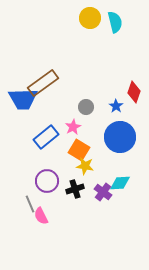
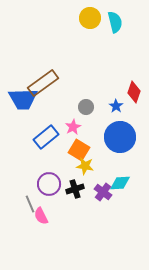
purple circle: moved 2 px right, 3 px down
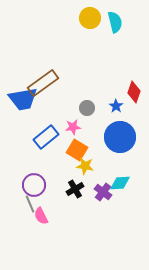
blue trapezoid: rotated 8 degrees counterclockwise
gray circle: moved 1 px right, 1 px down
pink star: rotated 21 degrees clockwise
orange square: moved 2 px left
purple circle: moved 15 px left, 1 px down
black cross: rotated 12 degrees counterclockwise
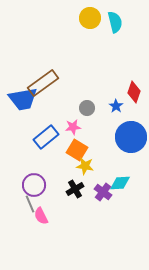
blue circle: moved 11 px right
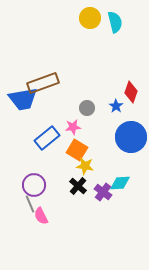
brown rectangle: rotated 16 degrees clockwise
red diamond: moved 3 px left
blue rectangle: moved 1 px right, 1 px down
black cross: moved 3 px right, 3 px up; rotated 18 degrees counterclockwise
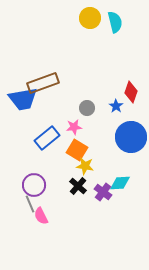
pink star: moved 1 px right
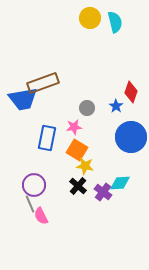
blue rectangle: rotated 40 degrees counterclockwise
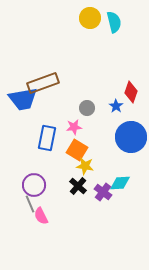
cyan semicircle: moved 1 px left
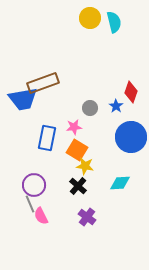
gray circle: moved 3 px right
purple cross: moved 16 px left, 25 px down
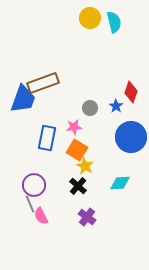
blue trapezoid: rotated 60 degrees counterclockwise
yellow star: rotated 18 degrees clockwise
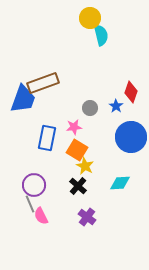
cyan semicircle: moved 13 px left, 13 px down
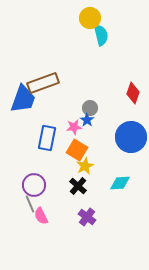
red diamond: moved 2 px right, 1 px down
blue star: moved 29 px left, 14 px down
yellow star: rotated 18 degrees clockwise
